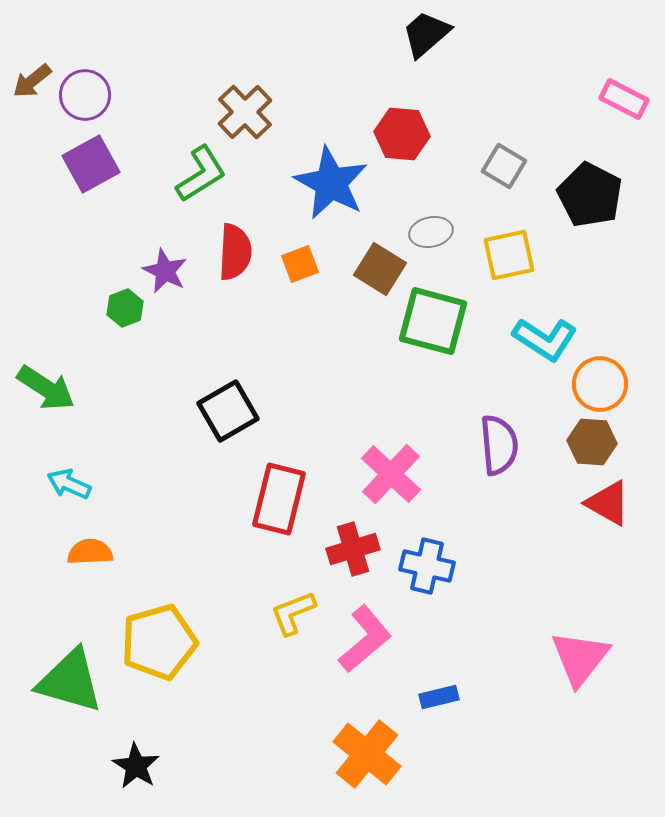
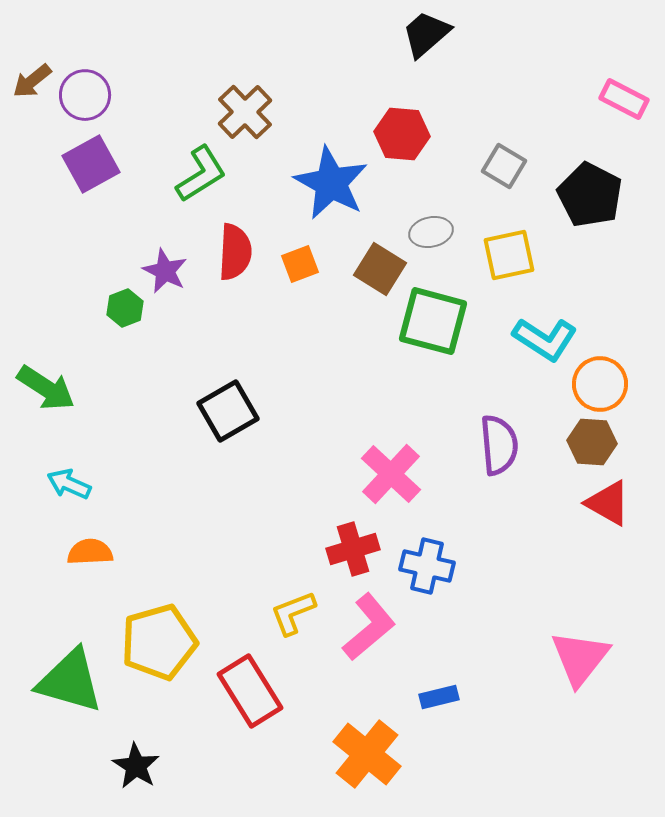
red rectangle: moved 29 px left, 192 px down; rotated 46 degrees counterclockwise
pink L-shape: moved 4 px right, 12 px up
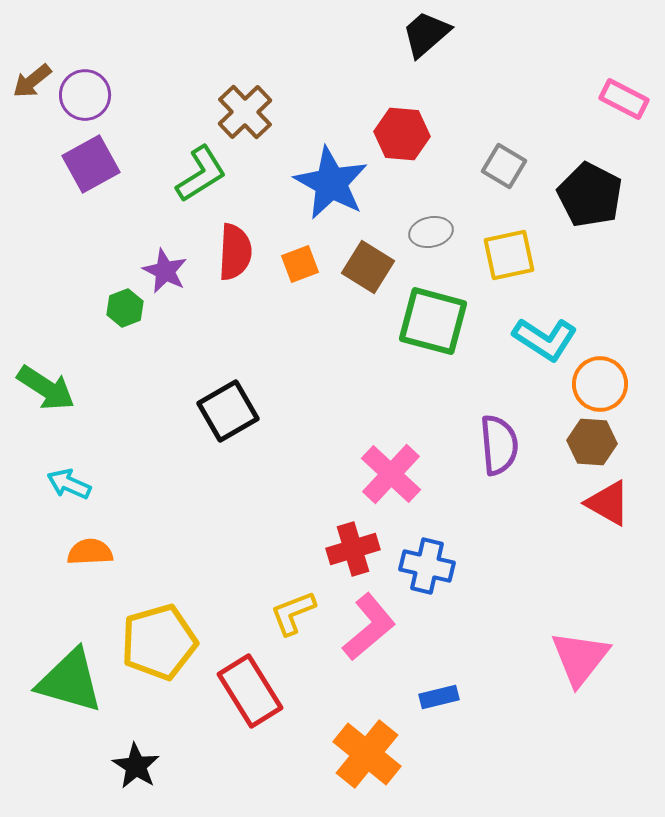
brown square: moved 12 px left, 2 px up
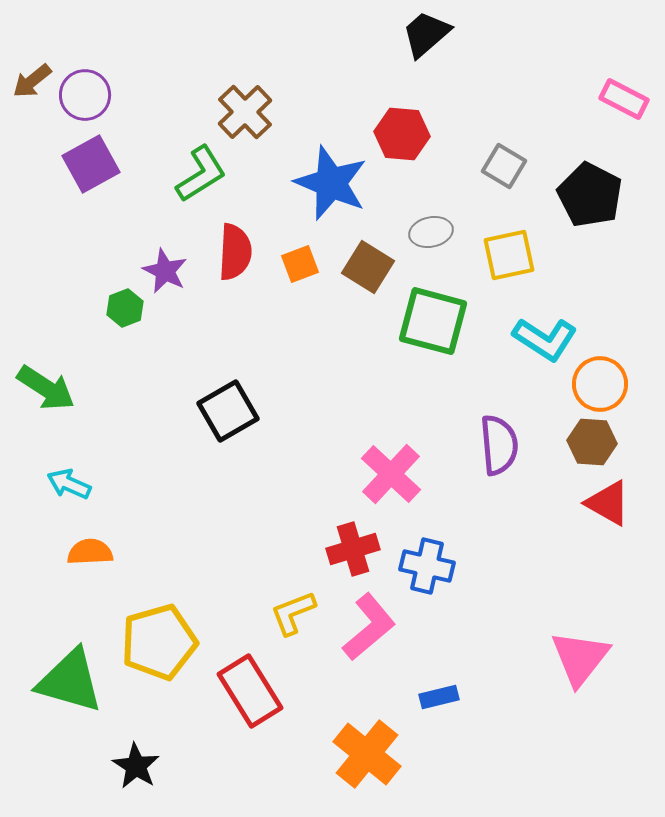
blue star: rotated 6 degrees counterclockwise
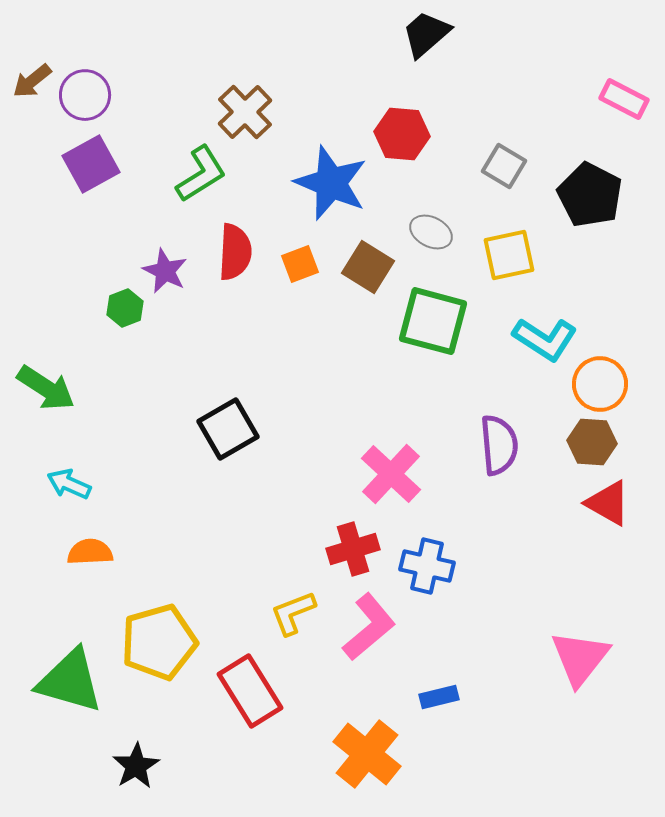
gray ellipse: rotated 39 degrees clockwise
black square: moved 18 px down
black star: rotated 9 degrees clockwise
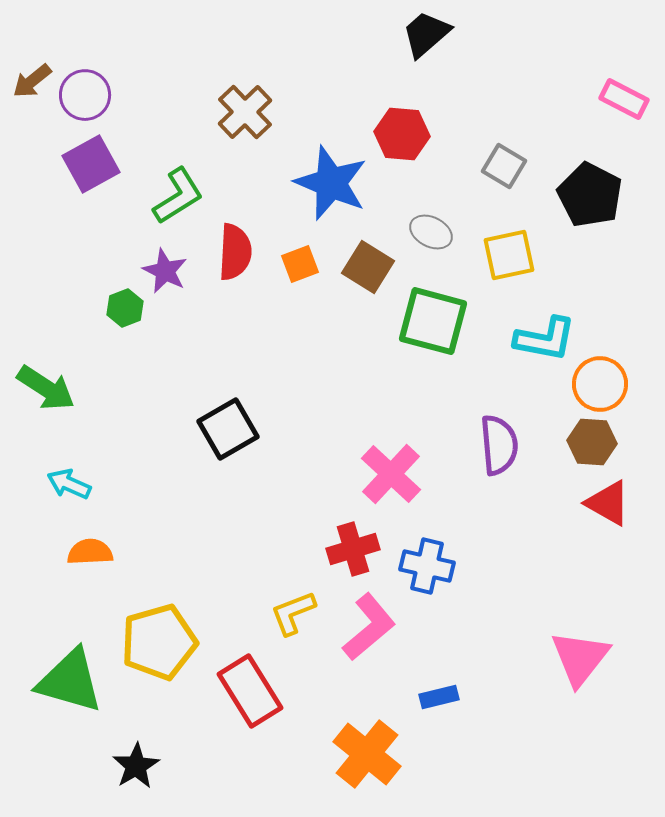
green L-shape: moved 23 px left, 22 px down
cyan L-shape: rotated 22 degrees counterclockwise
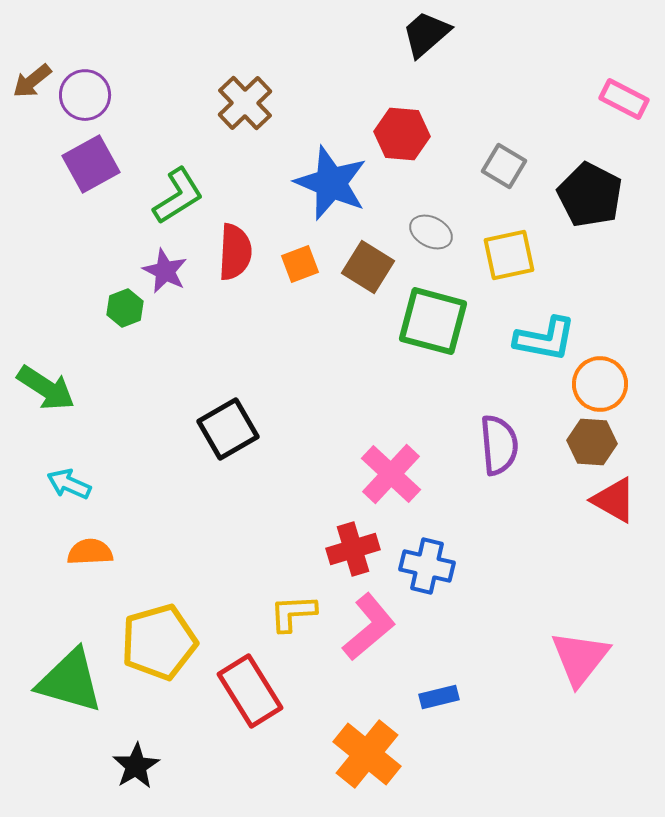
brown cross: moved 9 px up
red triangle: moved 6 px right, 3 px up
yellow L-shape: rotated 18 degrees clockwise
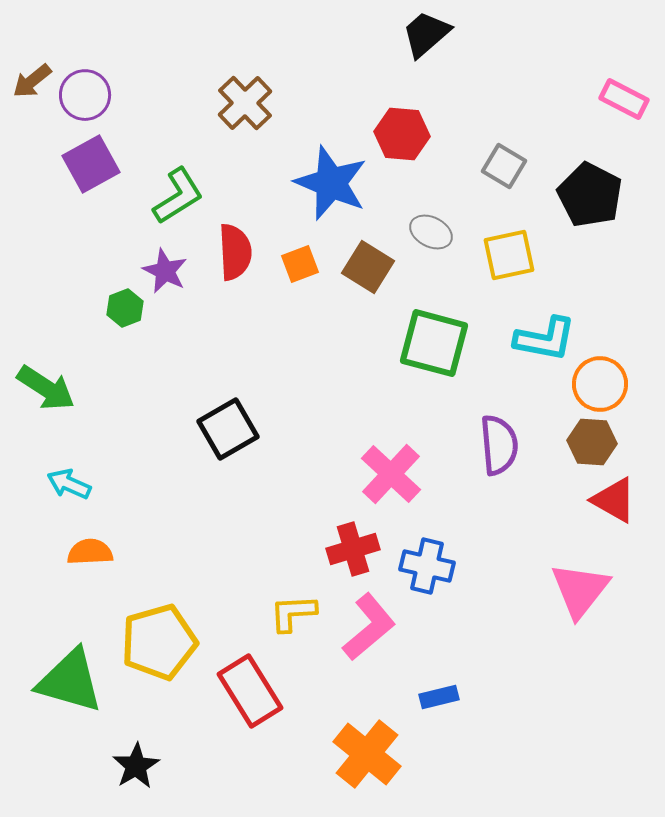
red semicircle: rotated 6 degrees counterclockwise
green square: moved 1 px right, 22 px down
pink triangle: moved 68 px up
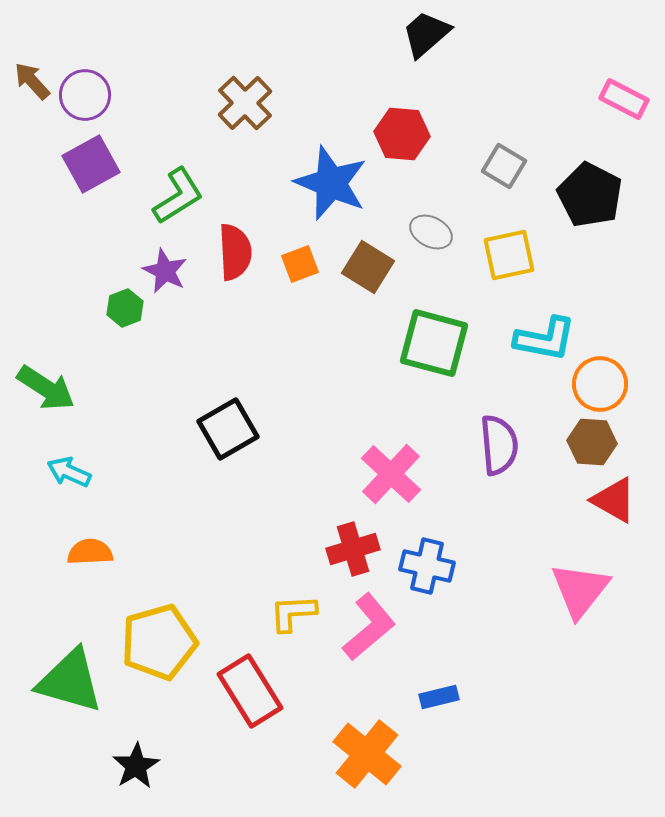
brown arrow: rotated 87 degrees clockwise
cyan arrow: moved 12 px up
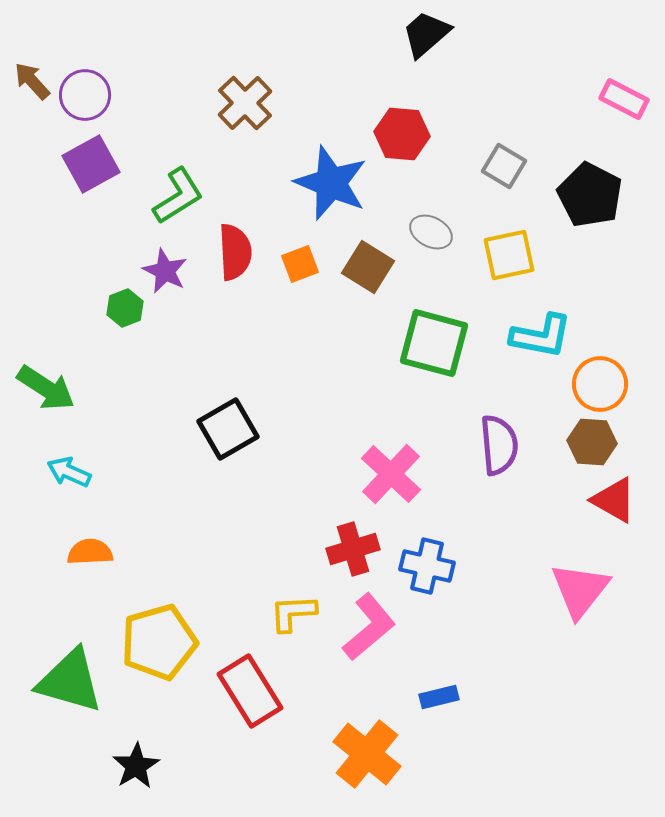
cyan L-shape: moved 4 px left, 3 px up
